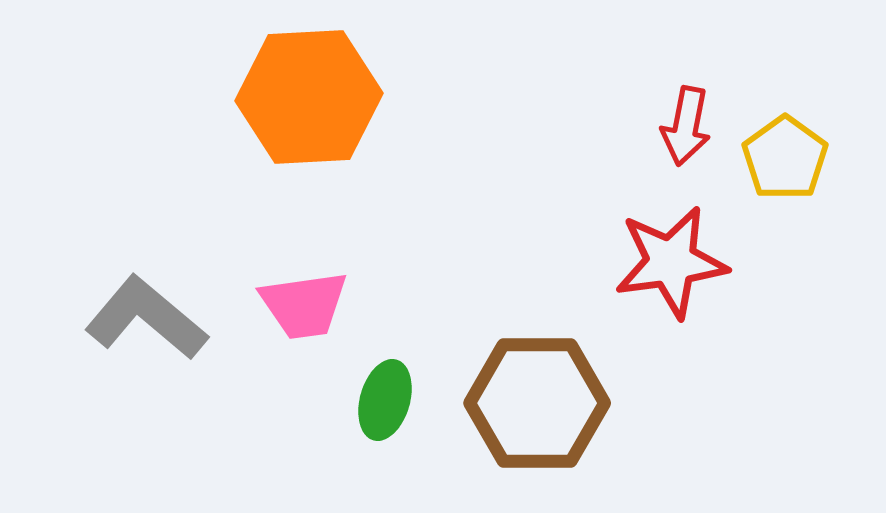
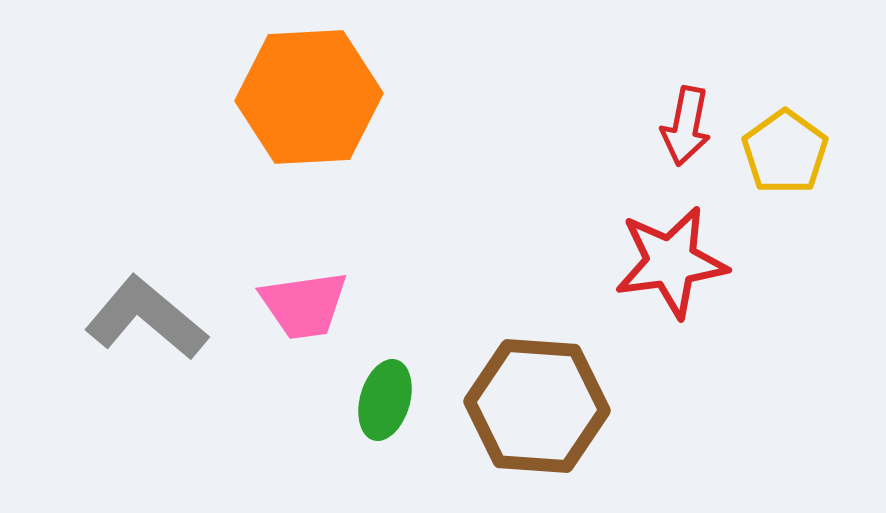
yellow pentagon: moved 6 px up
brown hexagon: moved 3 px down; rotated 4 degrees clockwise
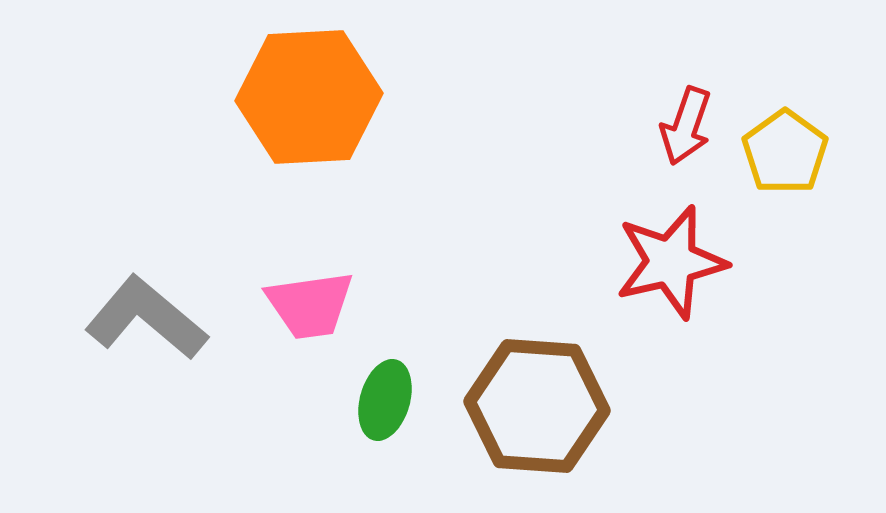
red arrow: rotated 8 degrees clockwise
red star: rotated 5 degrees counterclockwise
pink trapezoid: moved 6 px right
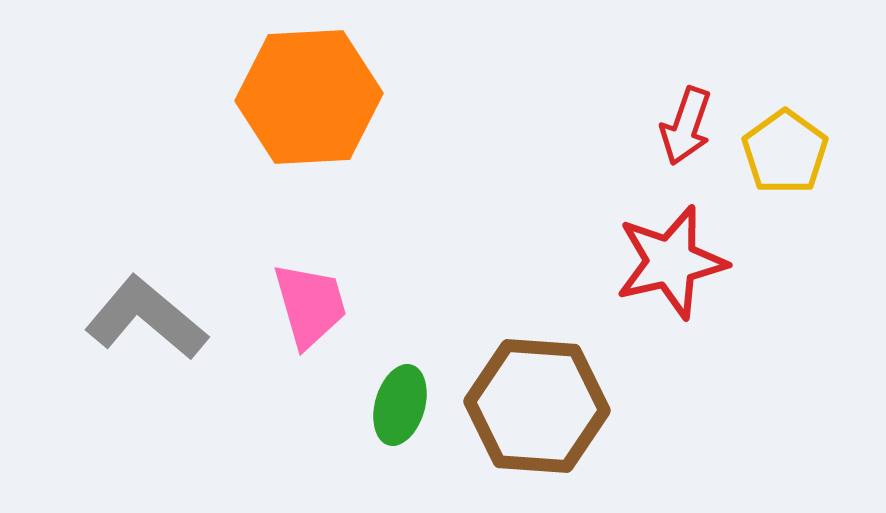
pink trapezoid: rotated 98 degrees counterclockwise
green ellipse: moved 15 px right, 5 px down
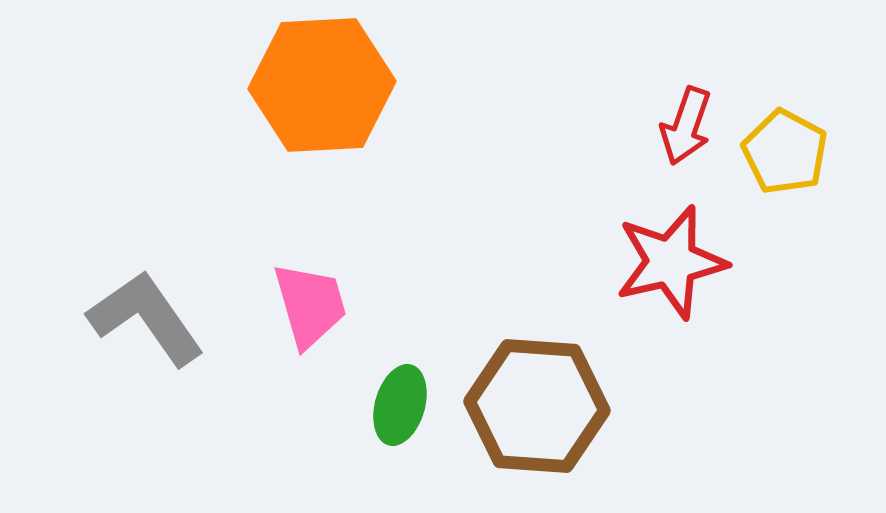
orange hexagon: moved 13 px right, 12 px up
yellow pentagon: rotated 8 degrees counterclockwise
gray L-shape: rotated 15 degrees clockwise
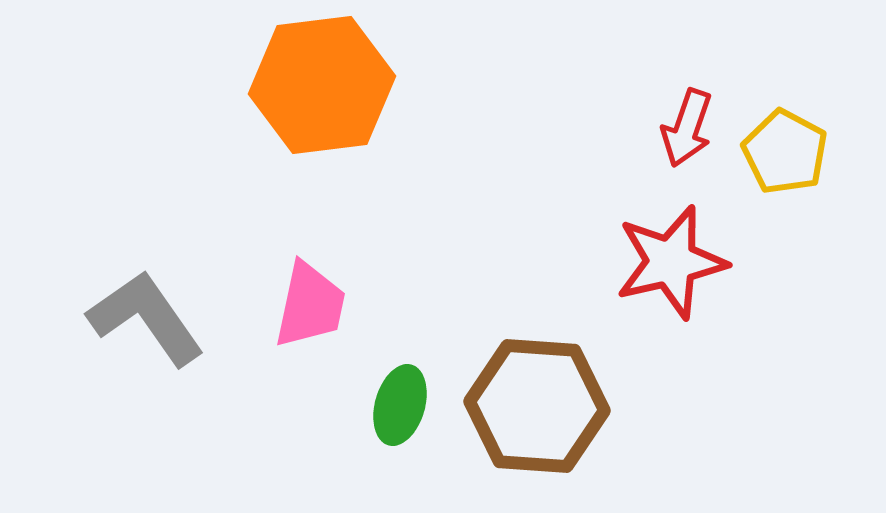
orange hexagon: rotated 4 degrees counterclockwise
red arrow: moved 1 px right, 2 px down
pink trapezoid: rotated 28 degrees clockwise
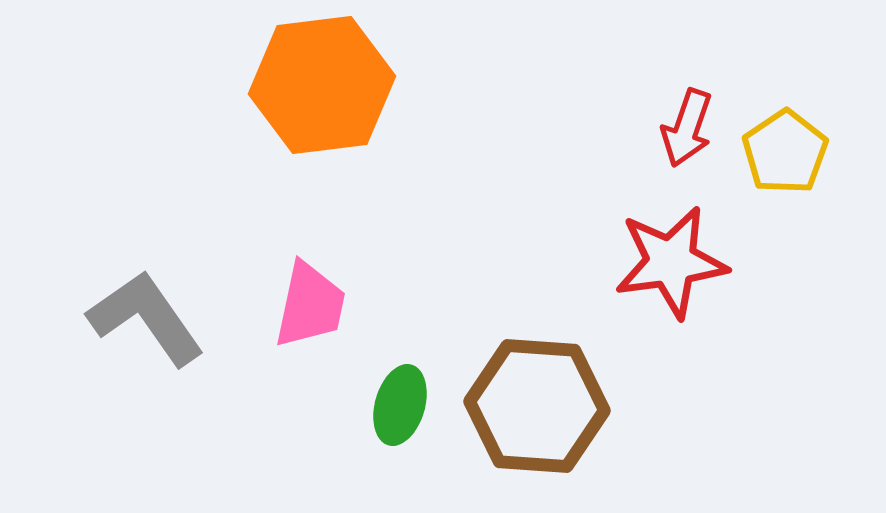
yellow pentagon: rotated 10 degrees clockwise
red star: rotated 5 degrees clockwise
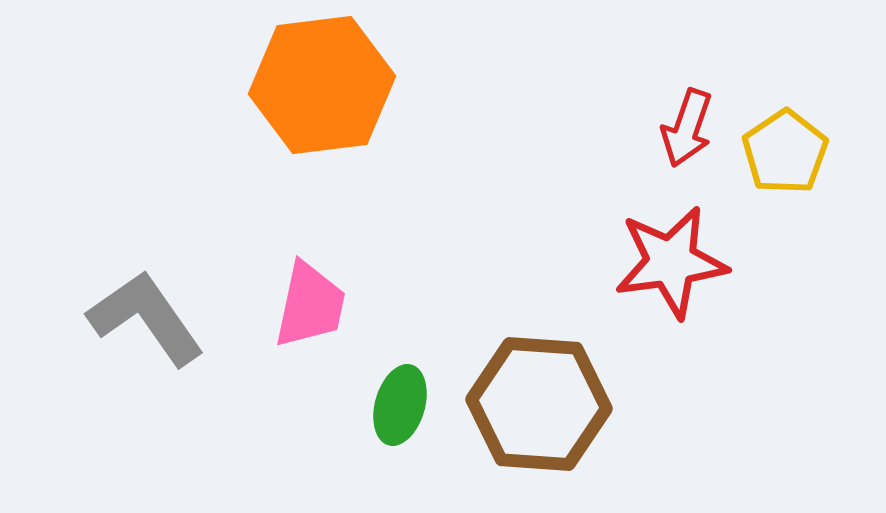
brown hexagon: moved 2 px right, 2 px up
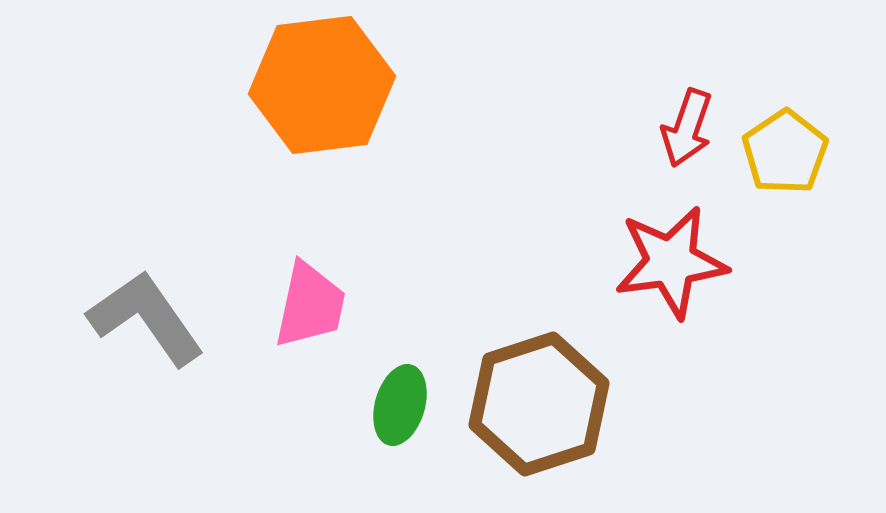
brown hexagon: rotated 22 degrees counterclockwise
